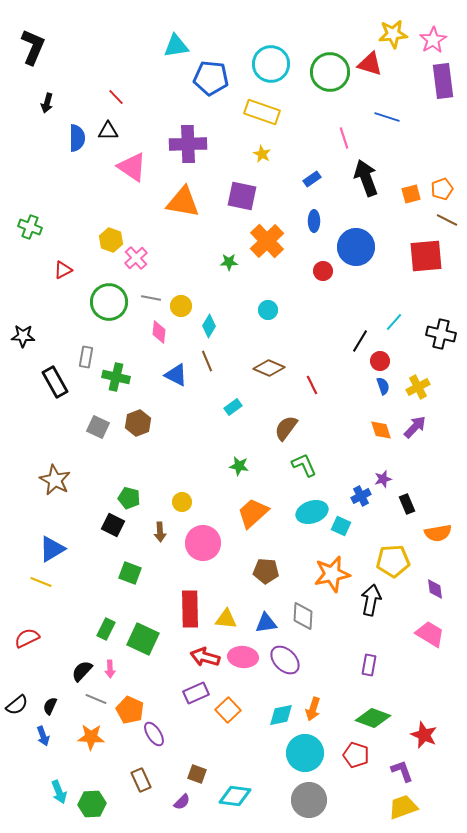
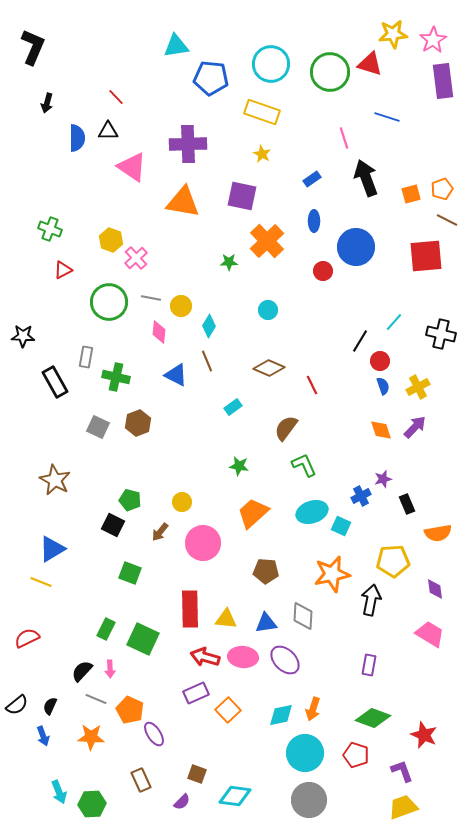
green cross at (30, 227): moved 20 px right, 2 px down
green pentagon at (129, 498): moved 1 px right, 2 px down
brown arrow at (160, 532): rotated 42 degrees clockwise
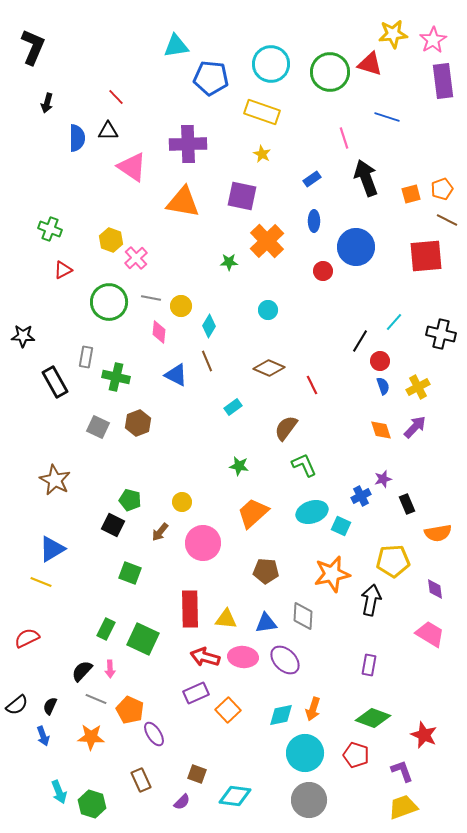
green hexagon at (92, 804): rotated 20 degrees clockwise
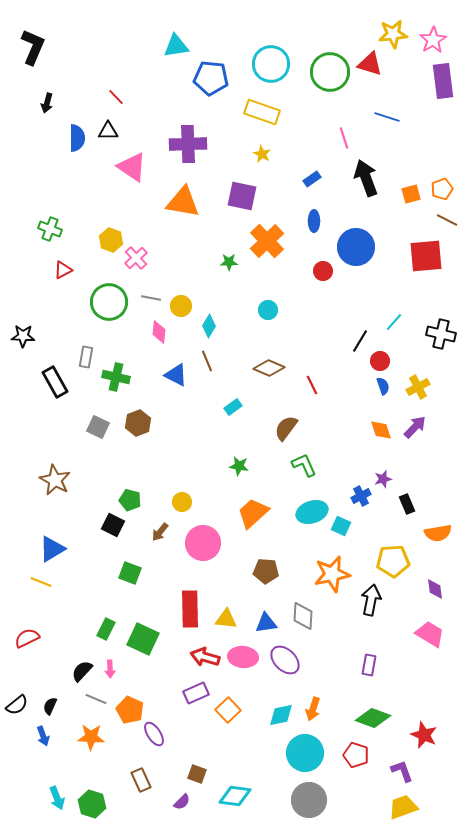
cyan arrow at (59, 792): moved 2 px left, 6 px down
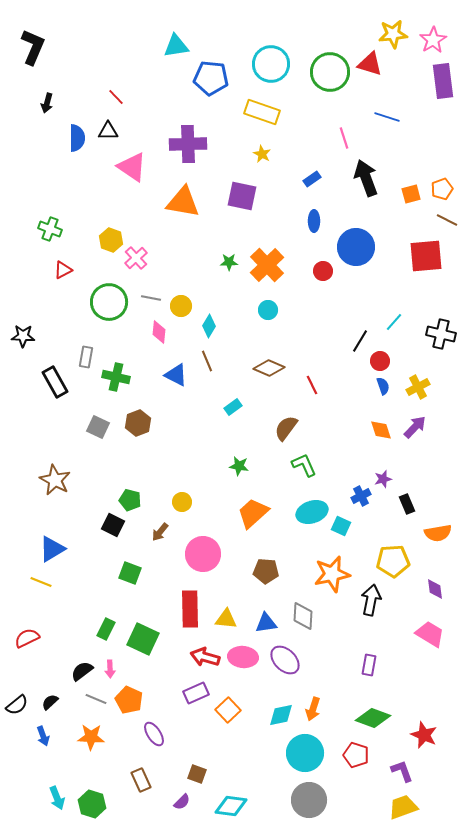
orange cross at (267, 241): moved 24 px down
pink circle at (203, 543): moved 11 px down
black semicircle at (82, 671): rotated 10 degrees clockwise
black semicircle at (50, 706): moved 4 px up; rotated 24 degrees clockwise
orange pentagon at (130, 710): moved 1 px left, 10 px up
cyan diamond at (235, 796): moved 4 px left, 10 px down
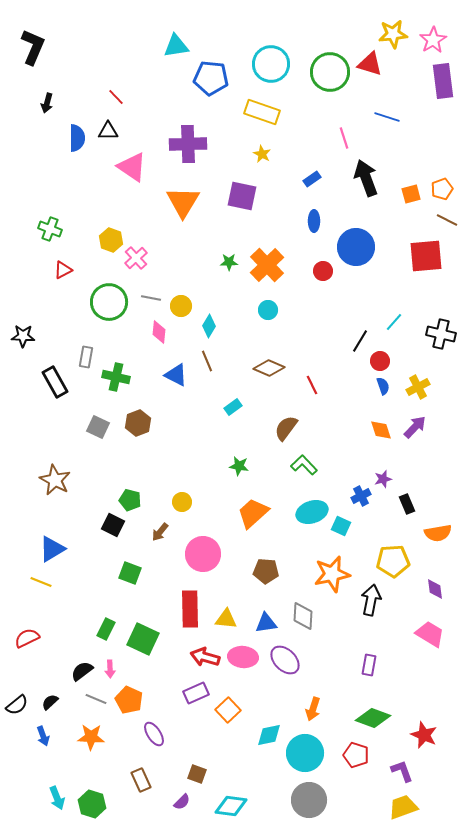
orange triangle at (183, 202): rotated 51 degrees clockwise
green L-shape at (304, 465): rotated 20 degrees counterclockwise
cyan diamond at (281, 715): moved 12 px left, 20 px down
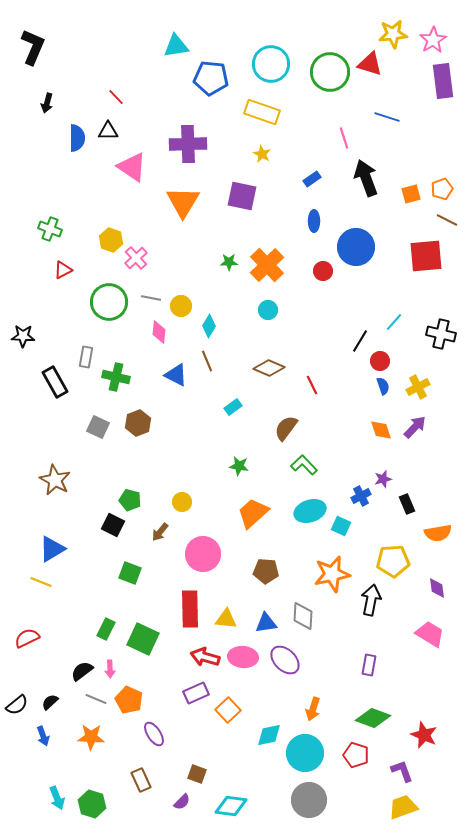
cyan ellipse at (312, 512): moved 2 px left, 1 px up
purple diamond at (435, 589): moved 2 px right, 1 px up
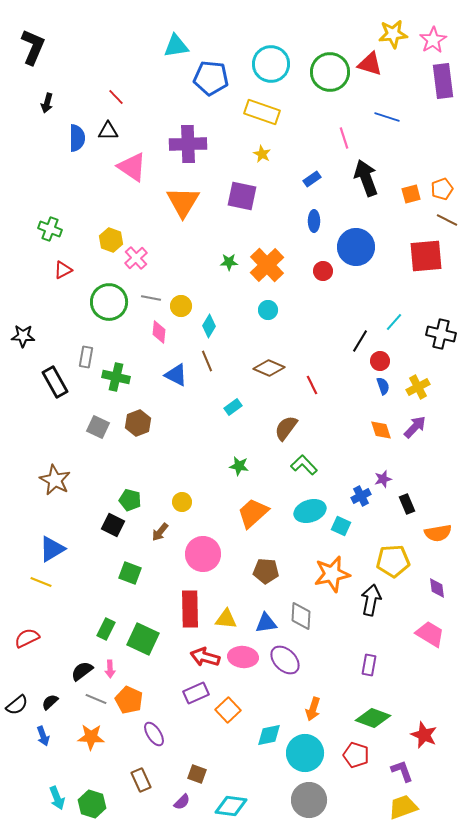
gray diamond at (303, 616): moved 2 px left
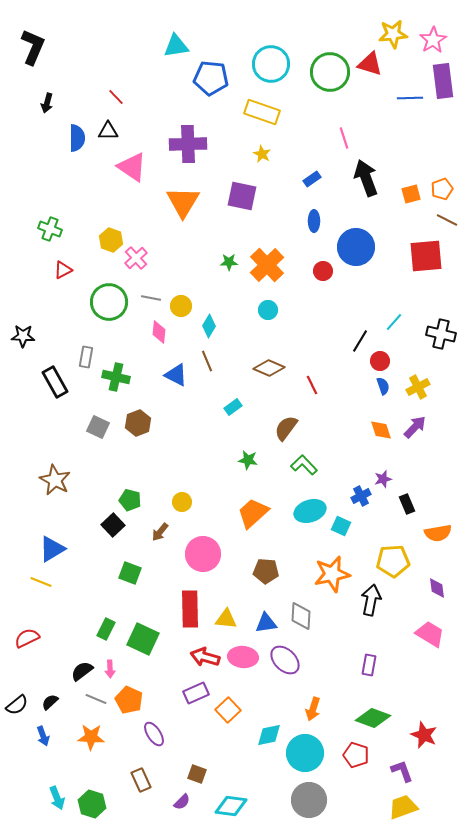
blue line at (387, 117): moved 23 px right, 19 px up; rotated 20 degrees counterclockwise
green star at (239, 466): moved 9 px right, 6 px up
black square at (113, 525): rotated 20 degrees clockwise
